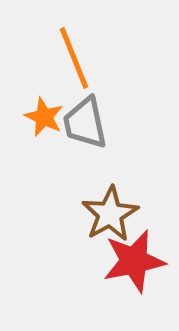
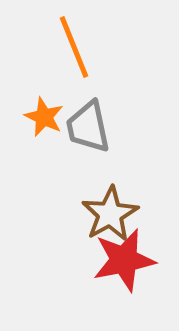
orange line: moved 11 px up
gray trapezoid: moved 3 px right, 4 px down
red star: moved 10 px left, 1 px up
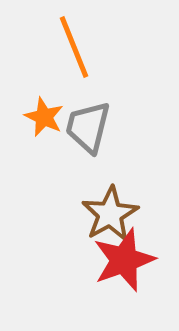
gray trapezoid: rotated 26 degrees clockwise
red star: rotated 8 degrees counterclockwise
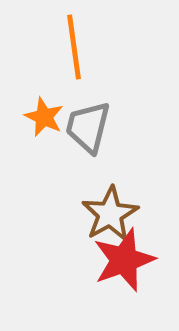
orange line: rotated 14 degrees clockwise
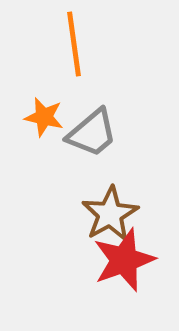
orange line: moved 3 px up
orange star: rotated 12 degrees counterclockwise
gray trapezoid: moved 4 px right, 6 px down; rotated 144 degrees counterclockwise
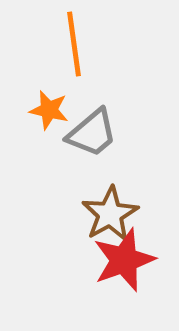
orange star: moved 5 px right, 7 px up
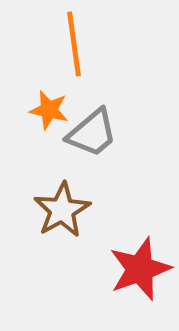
brown star: moved 48 px left, 4 px up
red star: moved 16 px right, 9 px down
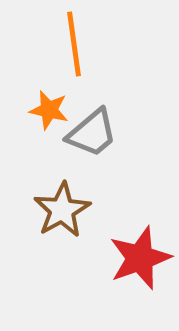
red star: moved 11 px up
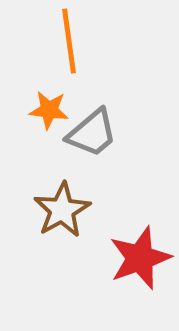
orange line: moved 5 px left, 3 px up
orange star: rotated 6 degrees counterclockwise
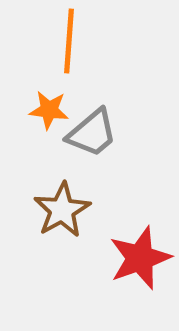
orange line: rotated 12 degrees clockwise
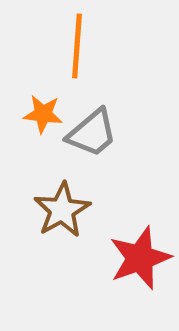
orange line: moved 8 px right, 5 px down
orange star: moved 6 px left, 4 px down
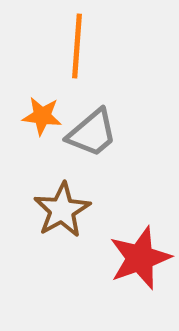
orange star: moved 1 px left, 2 px down
